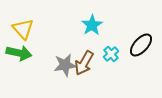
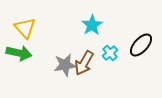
yellow triangle: moved 2 px right, 1 px up
cyan cross: moved 1 px left, 1 px up
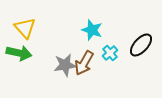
cyan star: moved 5 px down; rotated 20 degrees counterclockwise
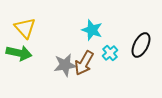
black ellipse: rotated 15 degrees counterclockwise
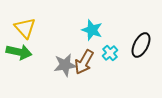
green arrow: moved 1 px up
brown arrow: moved 1 px up
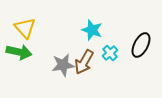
gray star: moved 2 px left
